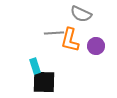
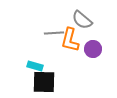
gray semicircle: moved 1 px right, 6 px down; rotated 15 degrees clockwise
purple circle: moved 3 px left, 3 px down
cyan rectangle: rotated 56 degrees counterclockwise
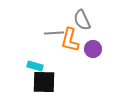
gray semicircle: rotated 25 degrees clockwise
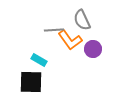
gray line: moved 3 px up
orange L-shape: rotated 50 degrees counterclockwise
cyan rectangle: moved 4 px right, 6 px up; rotated 14 degrees clockwise
black square: moved 13 px left
